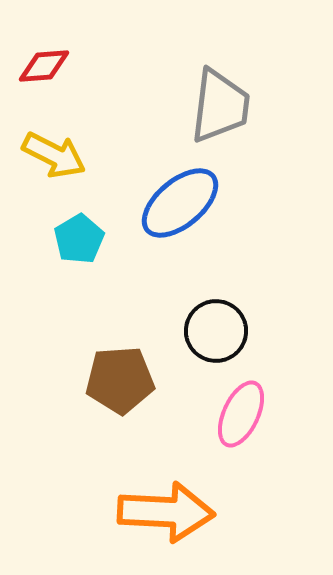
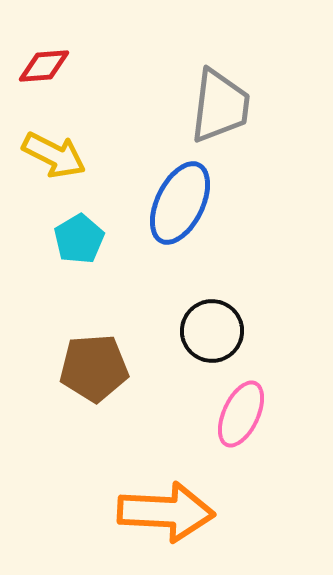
blue ellipse: rotated 24 degrees counterclockwise
black circle: moved 4 px left
brown pentagon: moved 26 px left, 12 px up
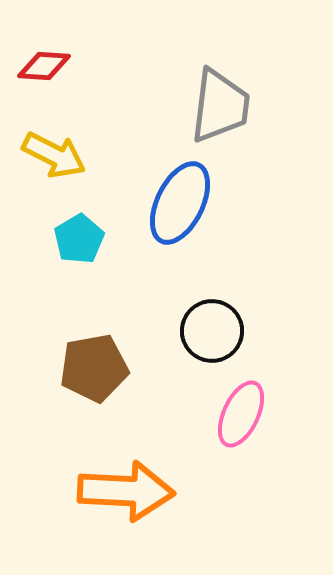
red diamond: rotated 8 degrees clockwise
brown pentagon: rotated 6 degrees counterclockwise
orange arrow: moved 40 px left, 21 px up
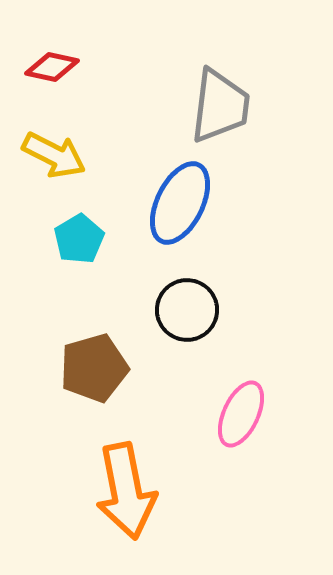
red diamond: moved 8 px right, 1 px down; rotated 8 degrees clockwise
black circle: moved 25 px left, 21 px up
brown pentagon: rotated 6 degrees counterclockwise
orange arrow: rotated 76 degrees clockwise
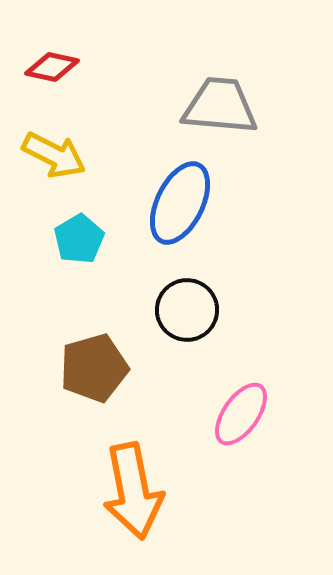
gray trapezoid: rotated 92 degrees counterclockwise
pink ellipse: rotated 10 degrees clockwise
orange arrow: moved 7 px right
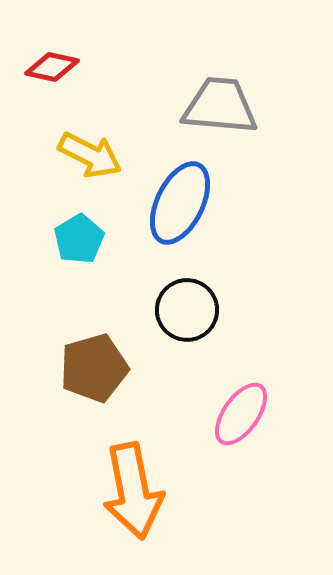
yellow arrow: moved 36 px right
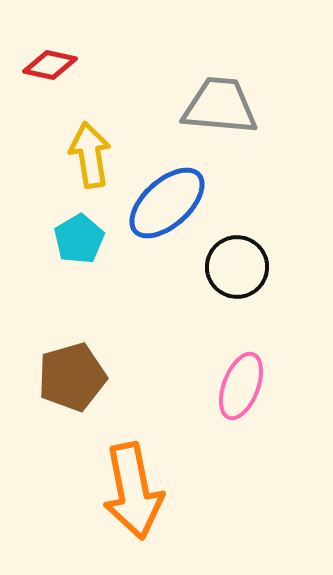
red diamond: moved 2 px left, 2 px up
yellow arrow: rotated 126 degrees counterclockwise
blue ellipse: moved 13 px left; rotated 22 degrees clockwise
black circle: moved 50 px right, 43 px up
brown pentagon: moved 22 px left, 9 px down
pink ellipse: moved 28 px up; rotated 14 degrees counterclockwise
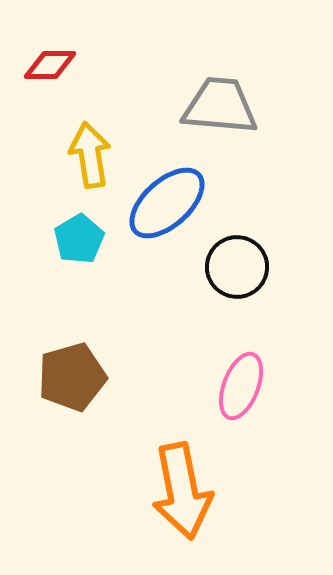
red diamond: rotated 12 degrees counterclockwise
orange arrow: moved 49 px right
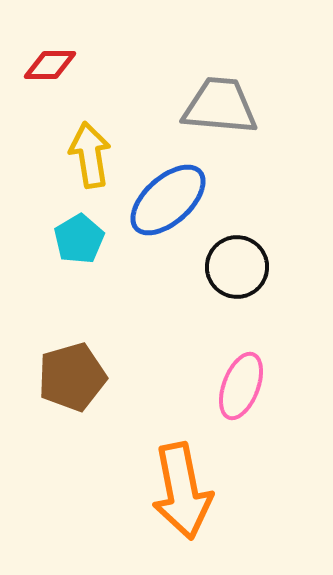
blue ellipse: moved 1 px right, 3 px up
